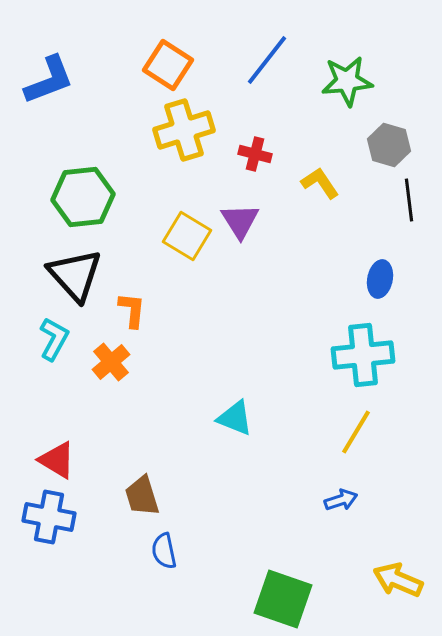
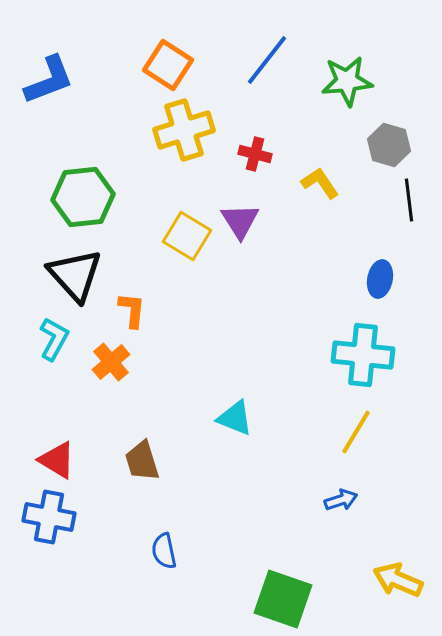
cyan cross: rotated 12 degrees clockwise
brown trapezoid: moved 35 px up
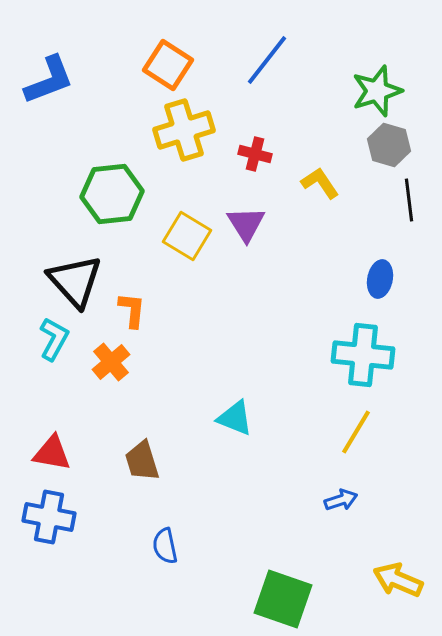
green star: moved 30 px right, 10 px down; rotated 12 degrees counterclockwise
green hexagon: moved 29 px right, 3 px up
purple triangle: moved 6 px right, 3 px down
black triangle: moved 6 px down
red triangle: moved 5 px left, 7 px up; rotated 21 degrees counterclockwise
blue semicircle: moved 1 px right, 5 px up
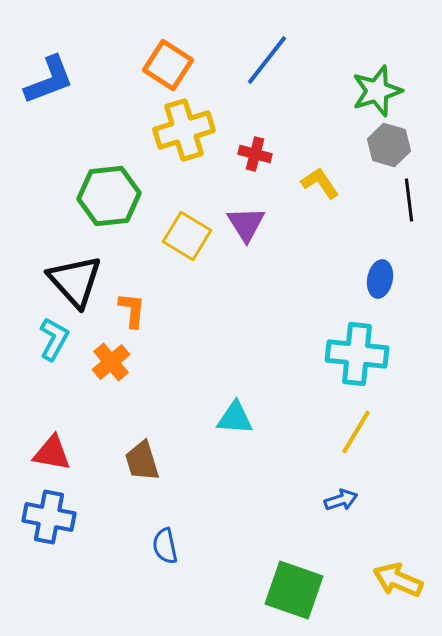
green hexagon: moved 3 px left, 2 px down
cyan cross: moved 6 px left, 1 px up
cyan triangle: rotated 18 degrees counterclockwise
green square: moved 11 px right, 9 px up
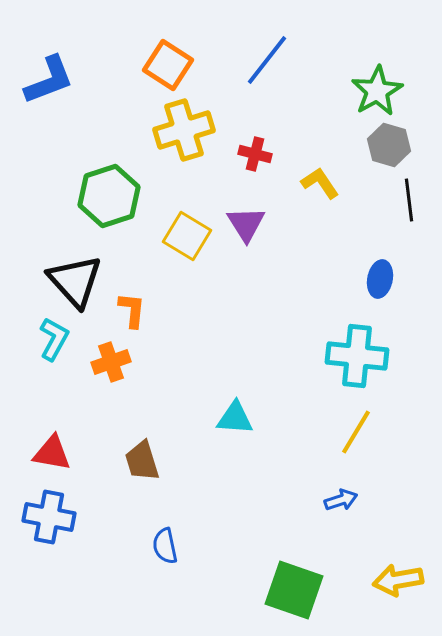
green star: rotated 12 degrees counterclockwise
green hexagon: rotated 12 degrees counterclockwise
cyan cross: moved 2 px down
orange cross: rotated 21 degrees clockwise
yellow arrow: rotated 33 degrees counterclockwise
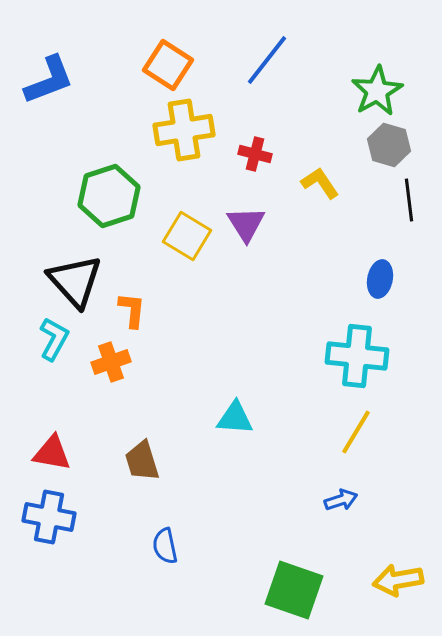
yellow cross: rotated 8 degrees clockwise
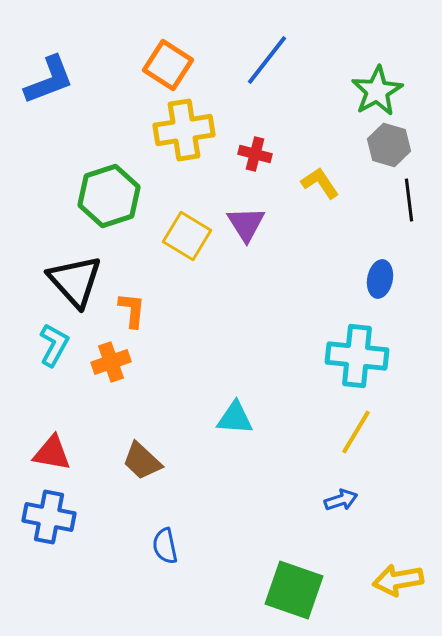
cyan L-shape: moved 6 px down
brown trapezoid: rotated 30 degrees counterclockwise
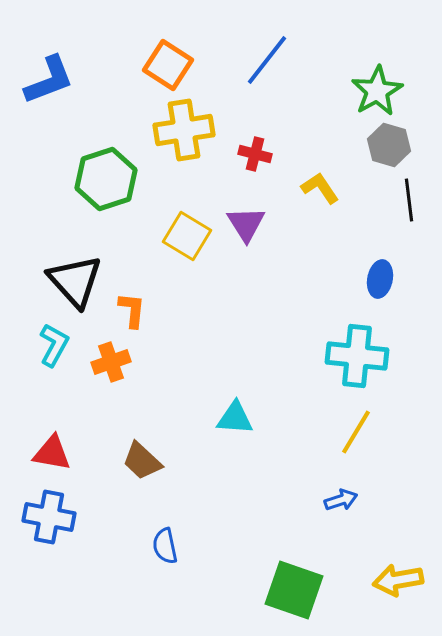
yellow L-shape: moved 5 px down
green hexagon: moved 3 px left, 17 px up
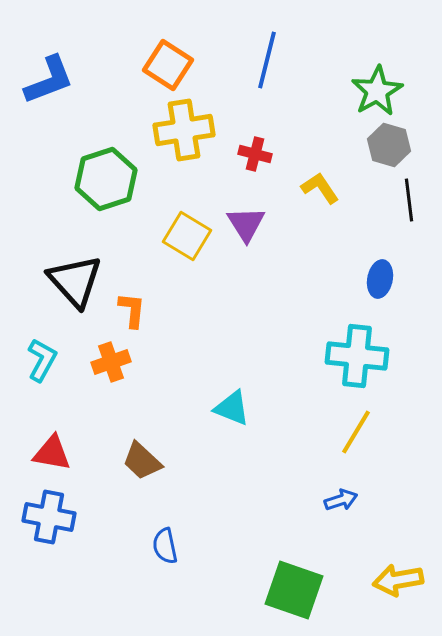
blue line: rotated 24 degrees counterclockwise
cyan L-shape: moved 12 px left, 15 px down
cyan triangle: moved 3 px left, 10 px up; rotated 18 degrees clockwise
